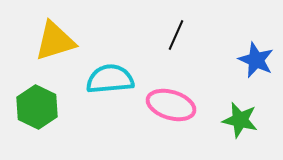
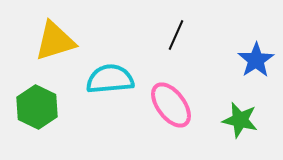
blue star: rotated 15 degrees clockwise
pink ellipse: rotated 36 degrees clockwise
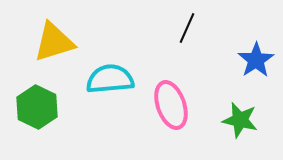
black line: moved 11 px right, 7 px up
yellow triangle: moved 1 px left, 1 px down
pink ellipse: rotated 18 degrees clockwise
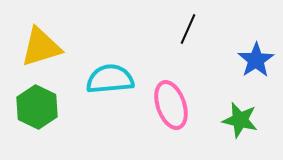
black line: moved 1 px right, 1 px down
yellow triangle: moved 13 px left, 5 px down
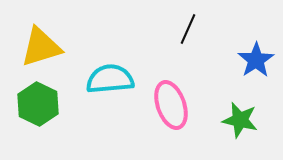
green hexagon: moved 1 px right, 3 px up
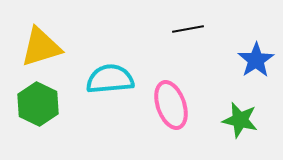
black line: rotated 56 degrees clockwise
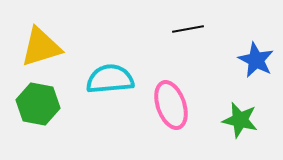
blue star: rotated 12 degrees counterclockwise
green hexagon: rotated 15 degrees counterclockwise
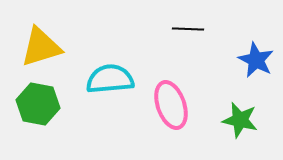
black line: rotated 12 degrees clockwise
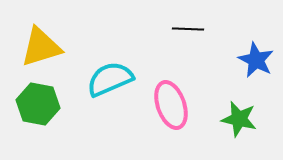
cyan semicircle: rotated 18 degrees counterclockwise
green star: moved 1 px left, 1 px up
